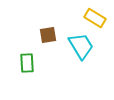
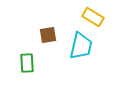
yellow rectangle: moved 2 px left, 1 px up
cyan trapezoid: rotated 44 degrees clockwise
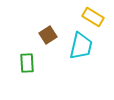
brown square: rotated 24 degrees counterclockwise
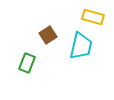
yellow rectangle: rotated 15 degrees counterclockwise
green rectangle: rotated 24 degrees clockwise
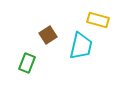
yellow rectangle: moved 5 px right, 3 px down
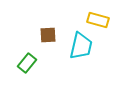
brown square: rotated 30 degrees clockwise
green rectangle: rotated 18 degrees clockwise
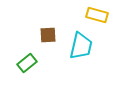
yellow rectangle: moved 1 px left, 5 px up
green rectangle: rotated 12 degrees clockwise
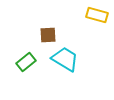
cyan trapezoid: moved 16 px left, 13 px down; rotated 72 degrees counterclockwise
green rectangle: moved 1 px left, 1 px up
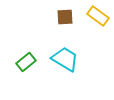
yellow rectangle: moved 1 px right, 1 px down; rotated 20 degrees clockwise
brown square: moved 17 px right, 18 px up
